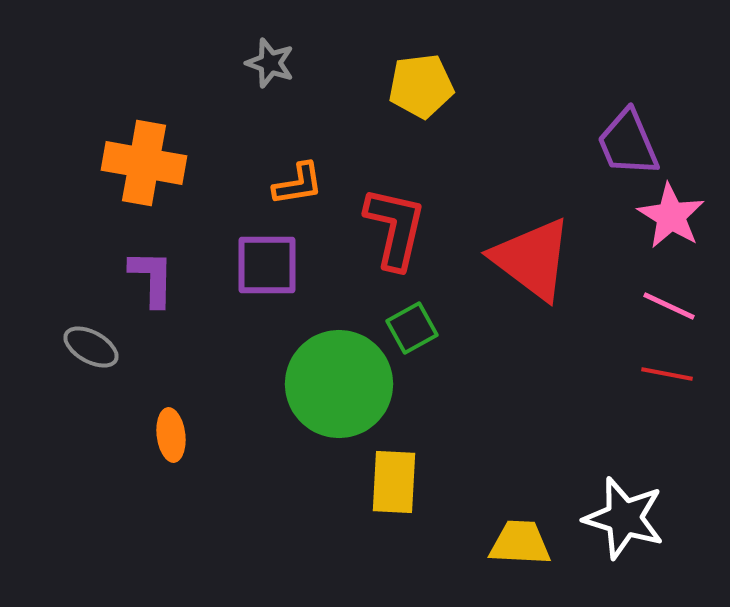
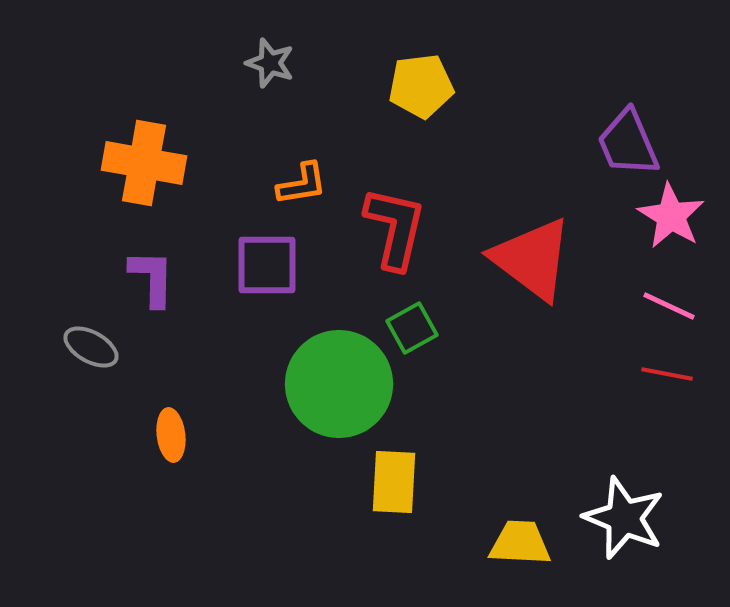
orange L-shape: moved 4 px right
white star: rotated 6 degrees clockwise
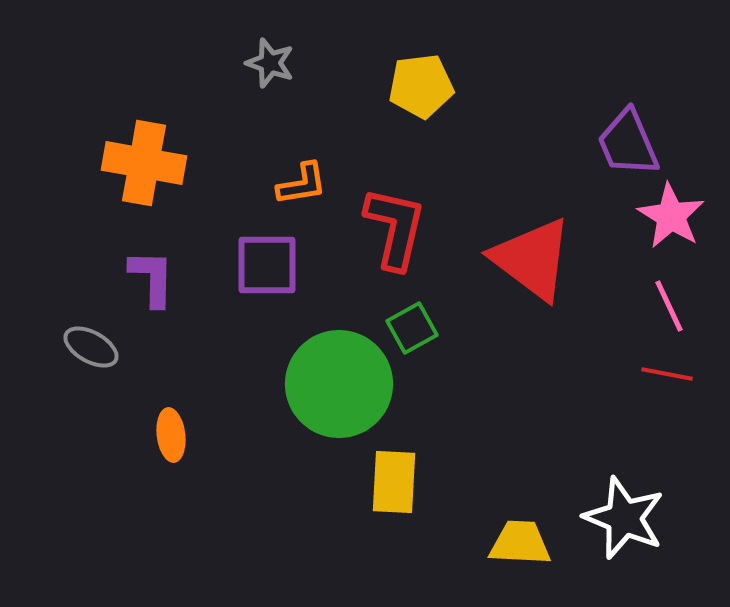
pink line: rotated 40 degrees clockwise
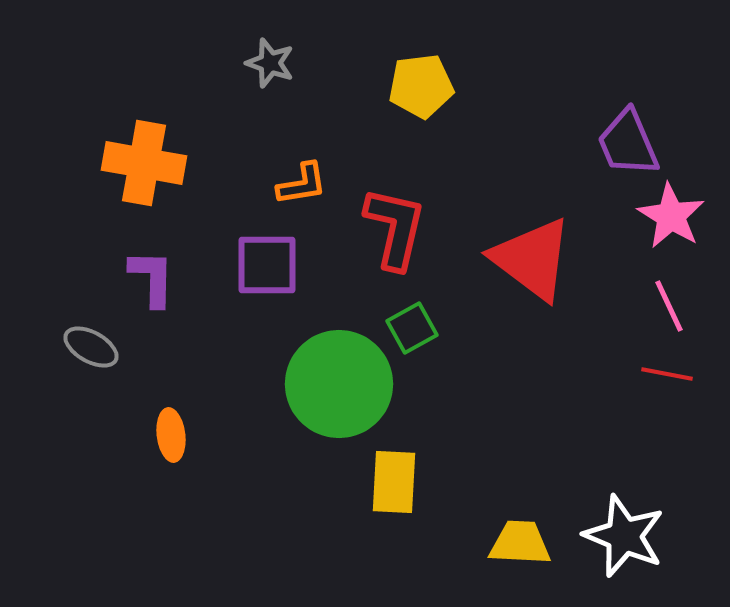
white star: moved 18 px down
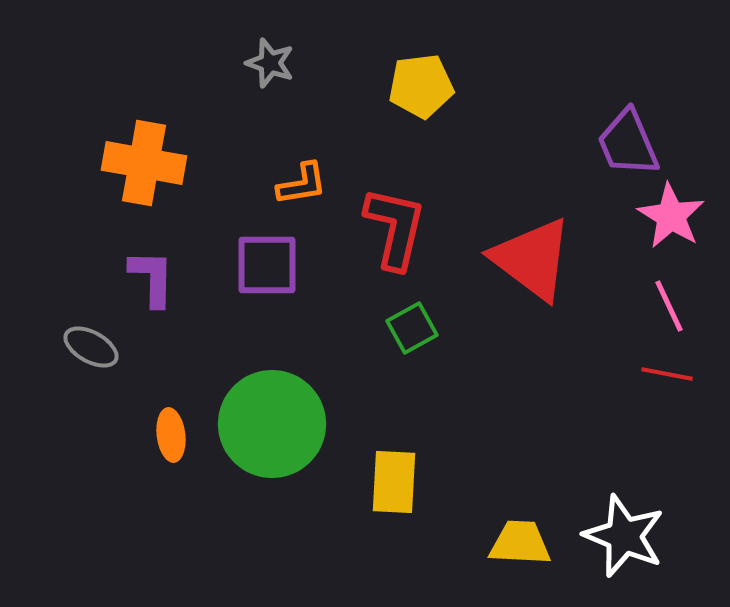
green circle: moved 67 px left, 40 px down
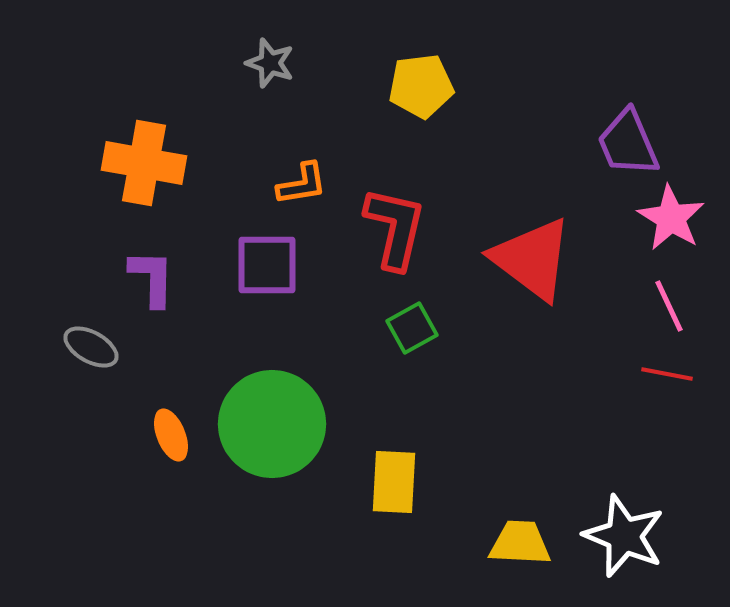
pink star: moved 2 px down
orange ellipse: rotated 15 degrees counterclockwise
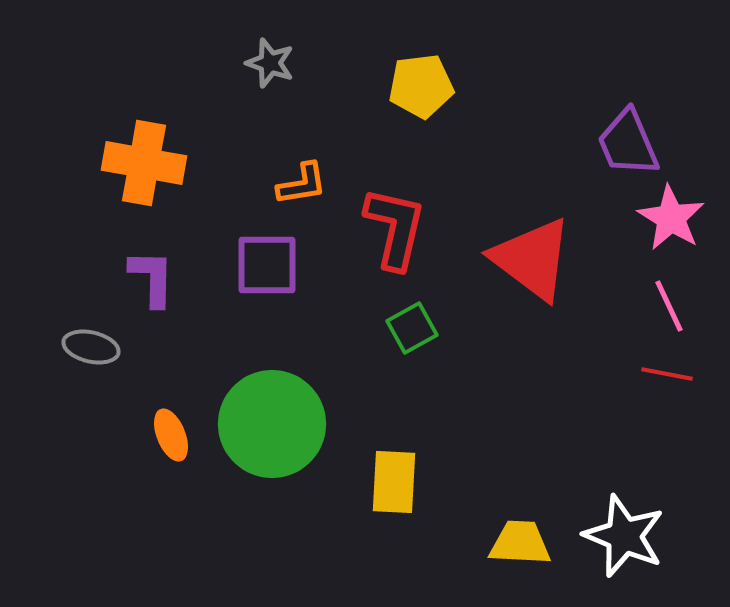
gray ellipse: rotated 16 degrees counterclockwise
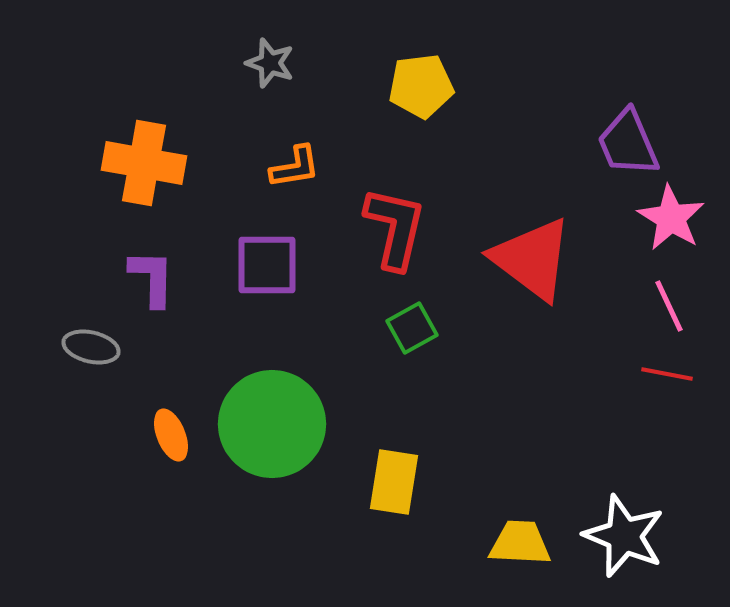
orange L-shape: moved 7 px left, 17 px up
yellow rectangle: rotated 6 degrees clockwise
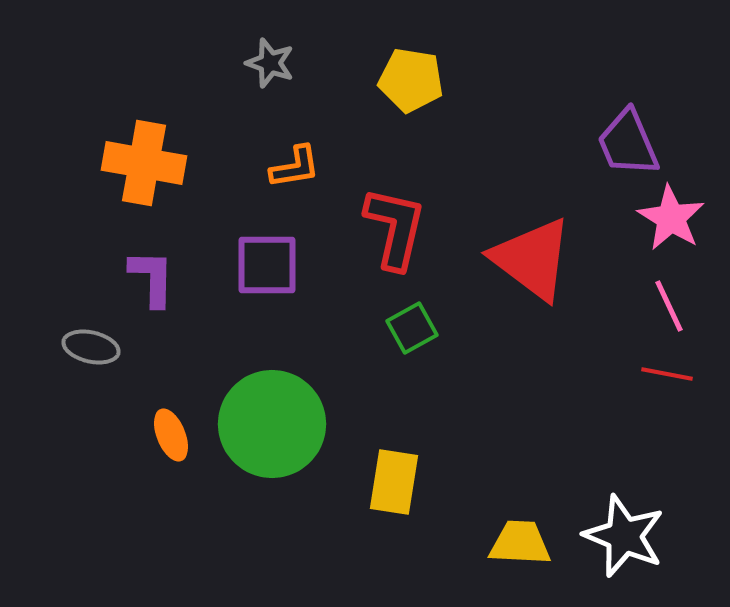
yellow pentagon: moved 10 px left, 6 px up; rotated 16 degrees clockwise
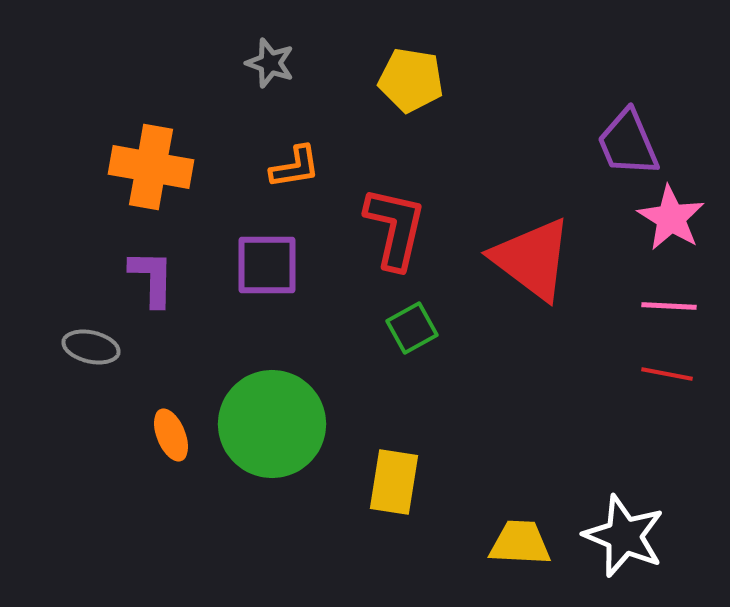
orange cross: moved 7 px right, 4 px down
pink line: rotated 62 degrees counterclockwise
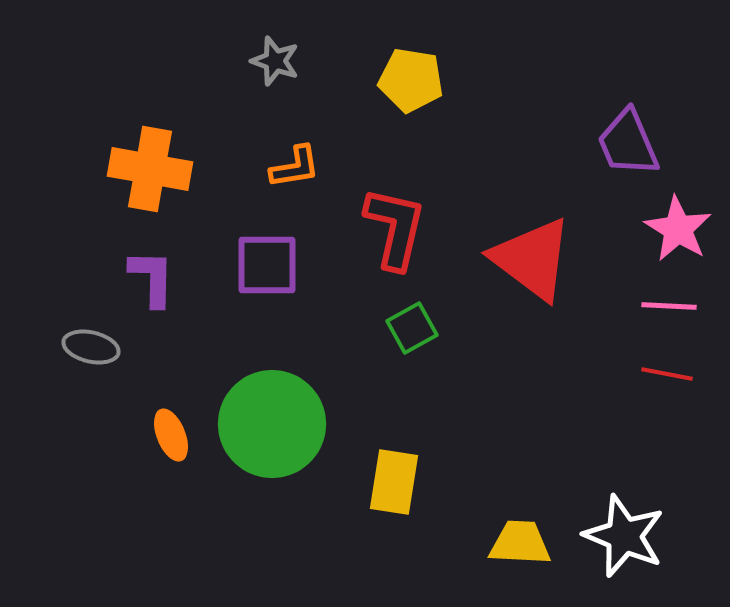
gray star: moved 5 px right, 2 px up
orange cross: moved 1 px left, 2 px down
pink star: moved 7 px right, 11 px down
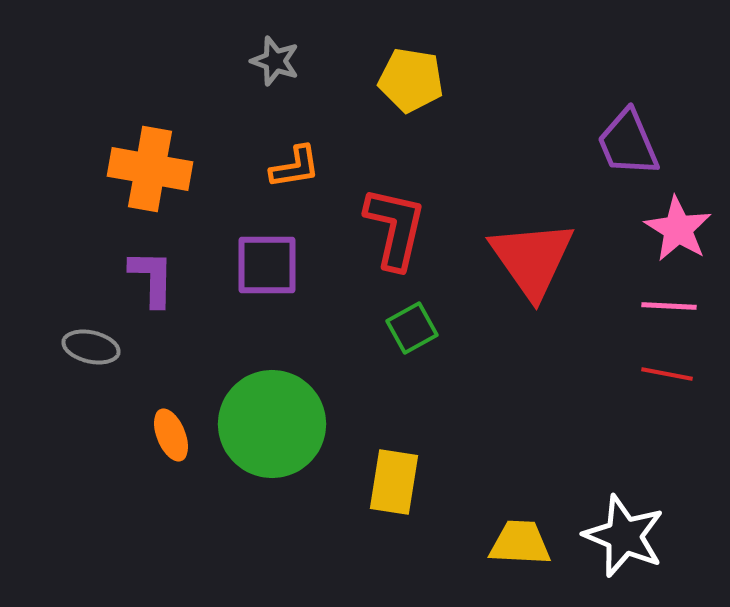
red triangle: rotated 18 degrees clockwise
